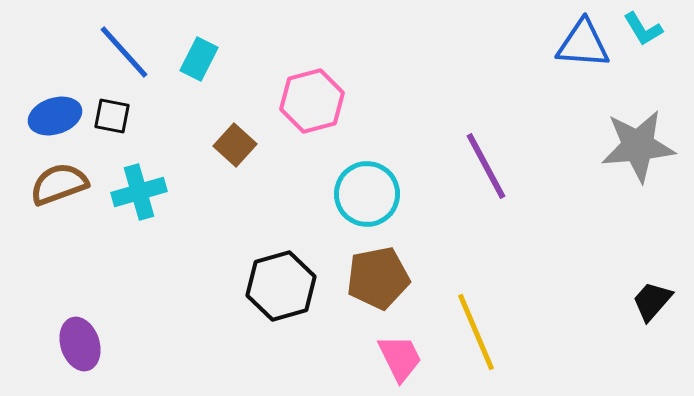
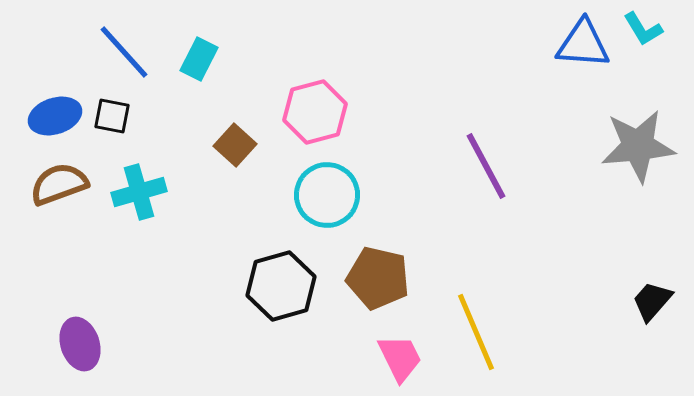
pink hexagon: moved 3 px right, 11 px down
cyan circle: moved 40 px left, 1 px down
brown pentagon: rotated 24 degrees clockwise
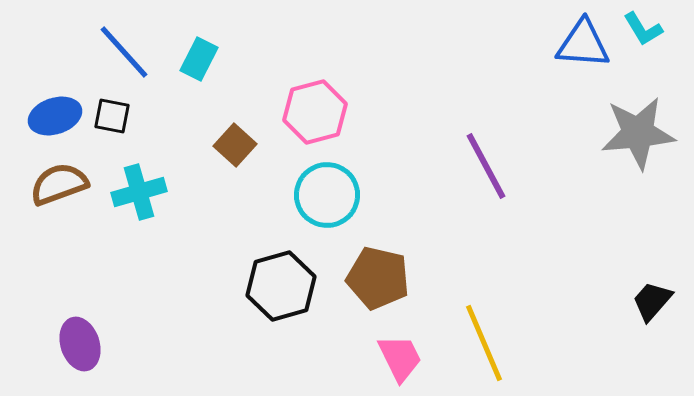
gray star: moved 13 px up
yellow line: moved 8 px right, 11 px down
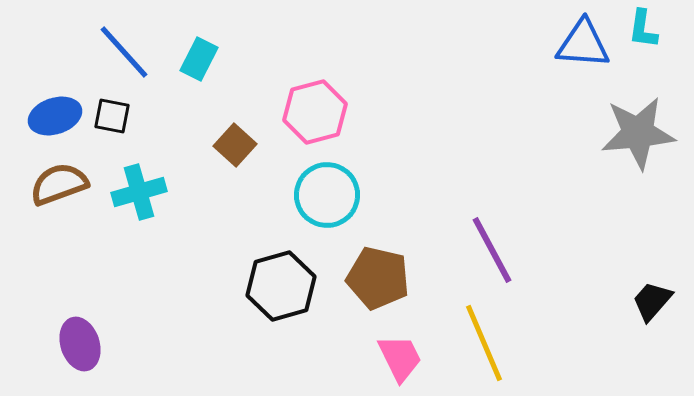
cyan L-shape: rotated 39 degrees clockwise
purple line: moved 6 px right, 84 px down
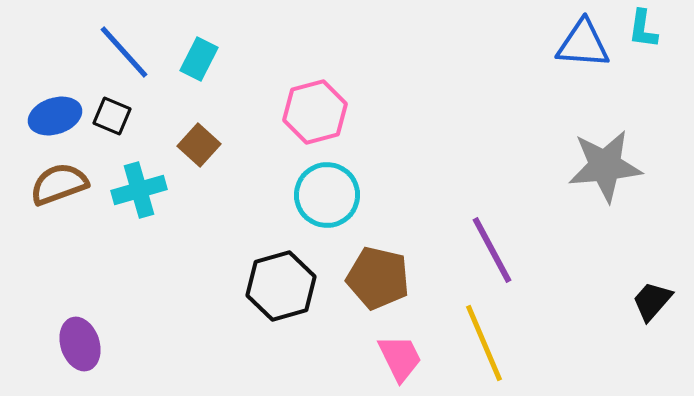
black square: rotated 12 degrees clockwise
gray star: moved 33 px left, 33 px down
brown square: moved 36 px left
cyan cross: moved 2 px up
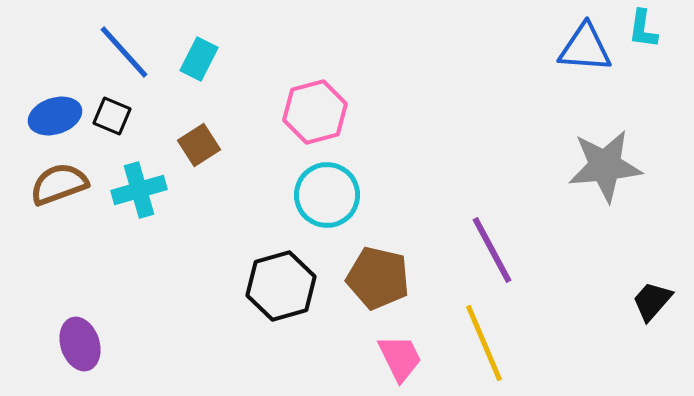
blue triangle: moved 2 px right, 4 px down
brown square: rotated 15 degrees clockwise
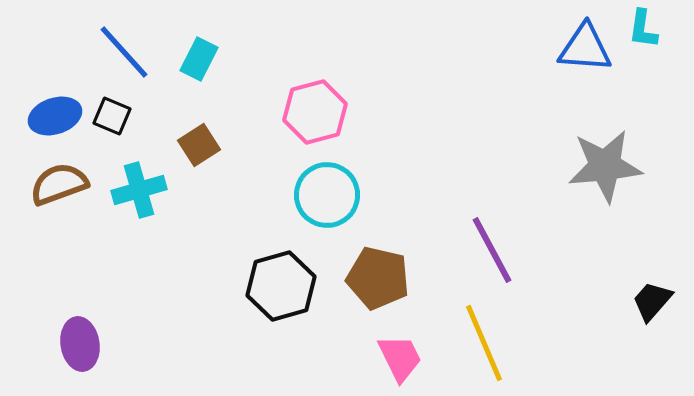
purple ellipse: rotated 9 degrees clockwise
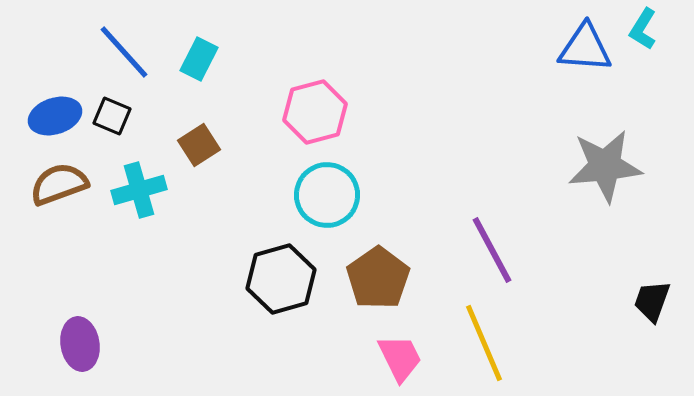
cyan L-shape: rotated 24 degrees clockwise
brown pentagon: rotated 24 degrees clockwise
black hexagon: moved 7 px up
black trapezoid: rotated 21 degrees counterclockwise
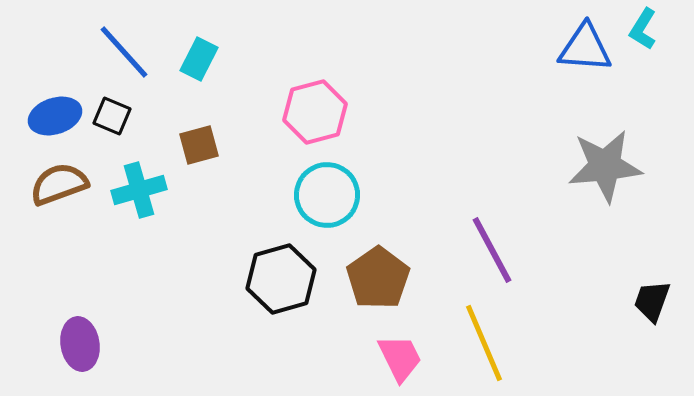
brown square: rotated 18 degrees clockwise
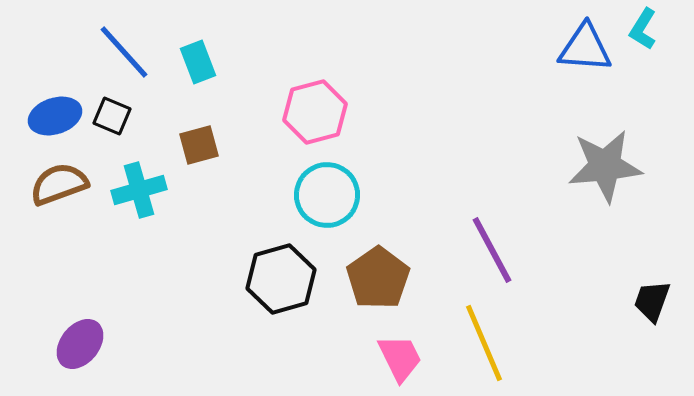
cyan rectangle: moved 1 px left, 3 px down; rotated 48 degrees counterclockwise
purple ellipse: rotated 48 degrees clockwise
